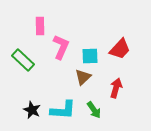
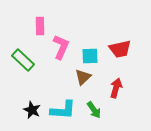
red trapezoid: rotated 35 degrees clockwise
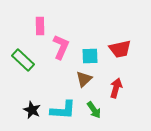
brown triangle: moved 1 px right, 2 px down
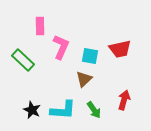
cyan square: rotated 12 degrees clockwise
red arrow: moved 8 px right, 12 px down
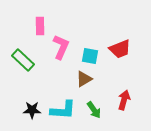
red trapezoid: rotated 10 degrees counterclockwise
brown triangle: rotated 12 degrees clockwise
black star: rotated 24 degrees counterclockwise
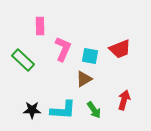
pink L-shape: moved 2 px right, 2 px down
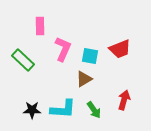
cyan L-shape: moved 1 px up
